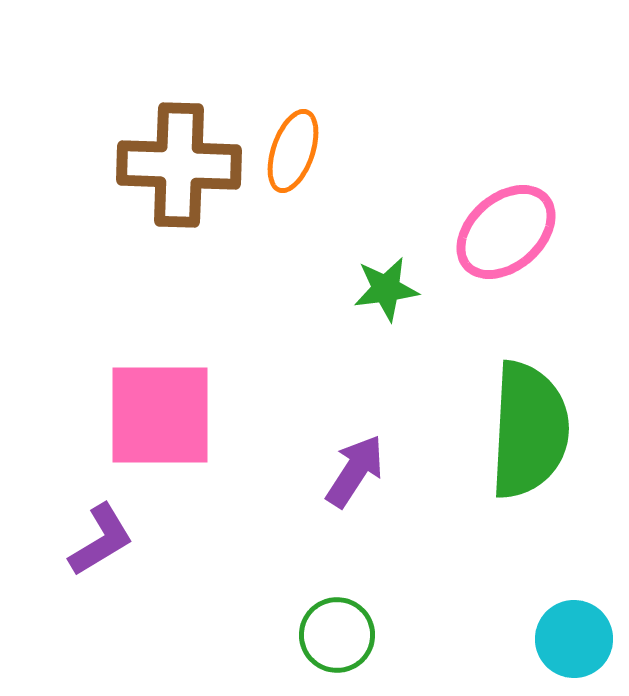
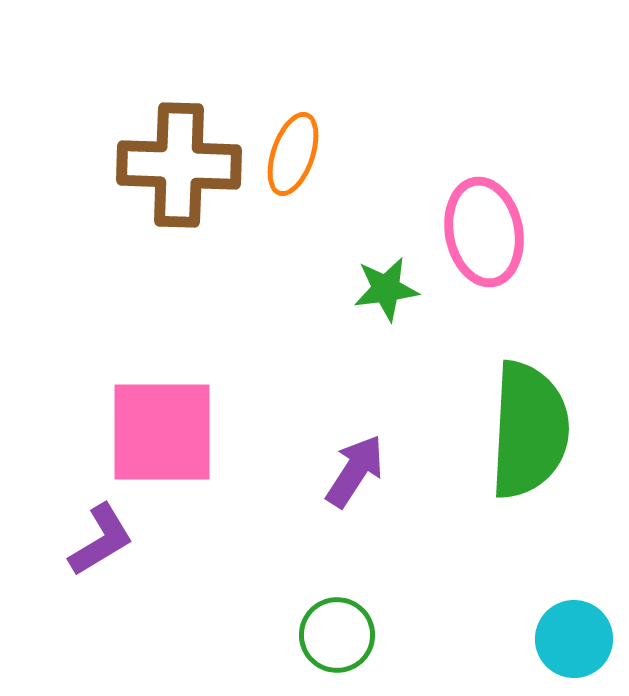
orange ellipse: moved 3 px down
pink ellipse: moved 22 px left; rotated 60 degrees counterclockwise
pink square: moved 2 px right, 17 px down
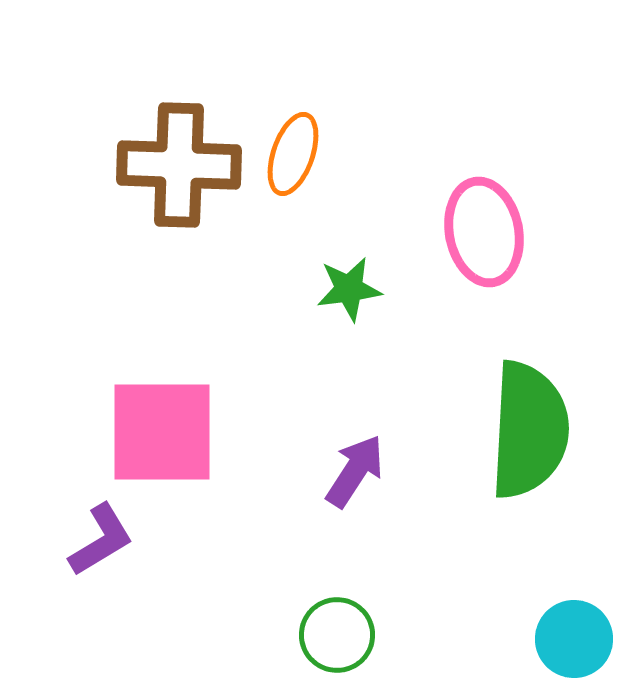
green star: moved 37 px left
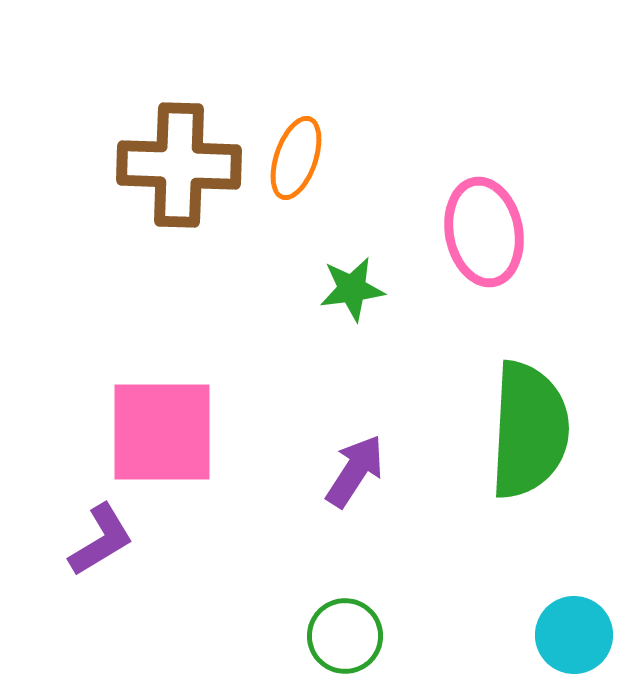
orange ellipse: moved 3 px right, 4 px down
green star: moved 3 px right
green circle: moved 8 px right, 1 px down
cyan circle: moved 4 px up
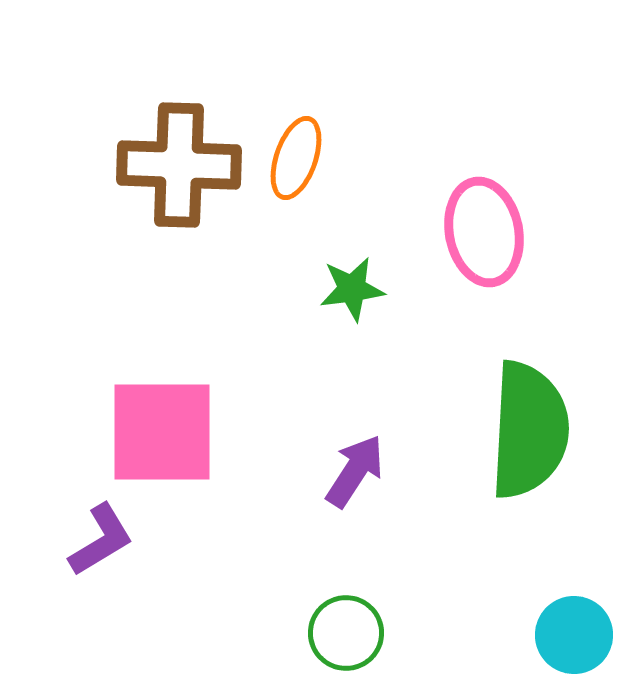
green circle: moved 1 px right, 3 px up
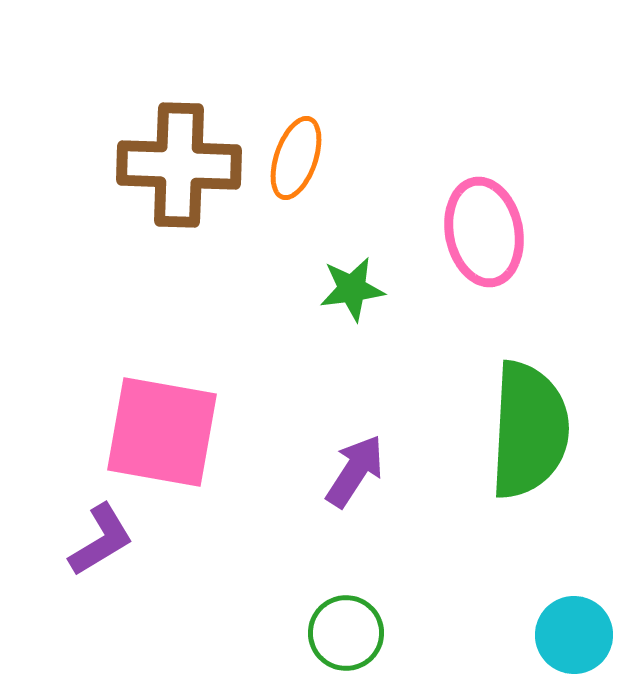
pink square: rotated 10 degrees clockwise
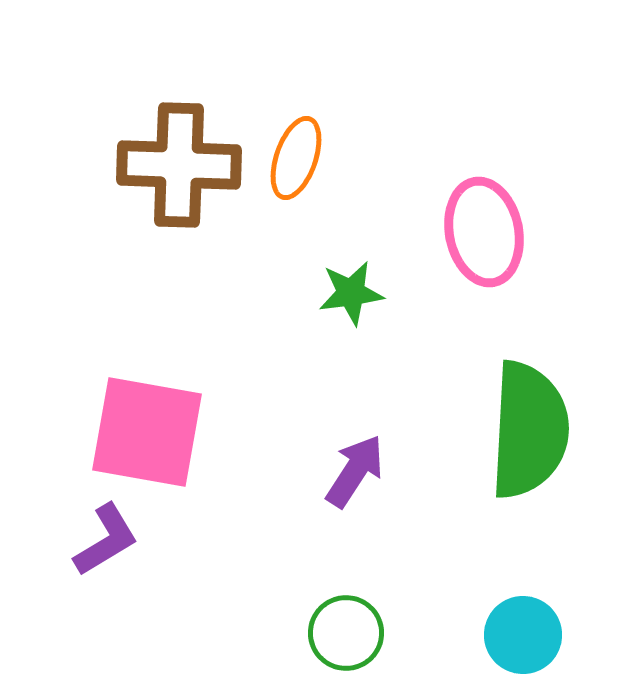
green star: moved 1 px left, 4 px down
pink square: moved 15 px left
purple L-shape: moved 5 px right
cyan circle: moved 51 px left
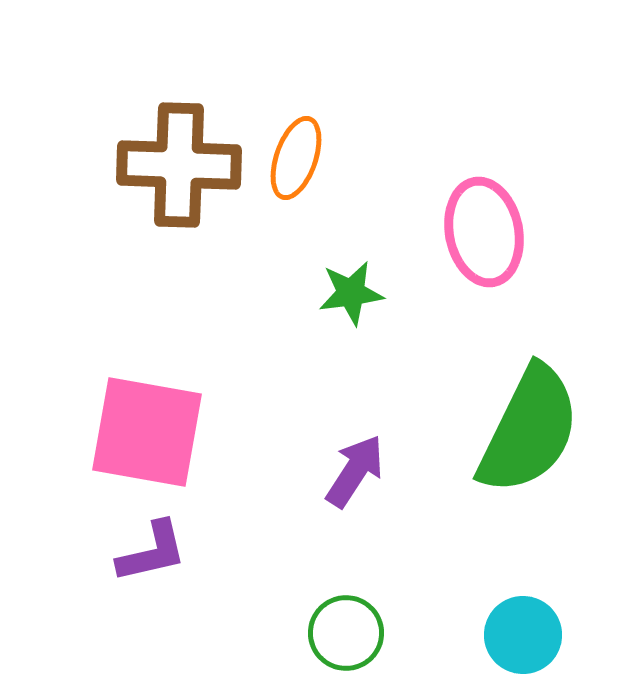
green semicircle: rotated 23 degrees clockwise
purple L-shape: moved 46 px right, 12 px down; rotated 18 degrees clockwise
